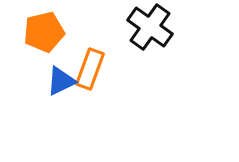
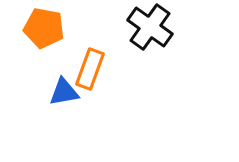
orange pentagon: moved 4 px up; rotated 24 degrees clockwise
blue triangle: moved 3 px right, 11 px down; rotated 16 degrees clockwise
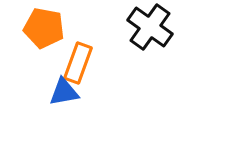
orange rectangle: moved 12 px left, 6 px up
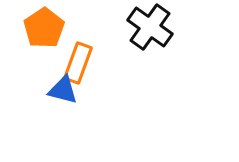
orange pentagon: rotated 27 degrees clockwise
blue triangle: moved 1 px left, 2 px up; rotated 24 degrees clockwise
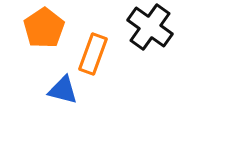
orange rectangle: moved 15 px right, 9 px up
